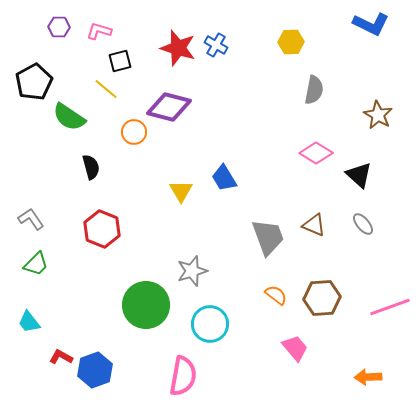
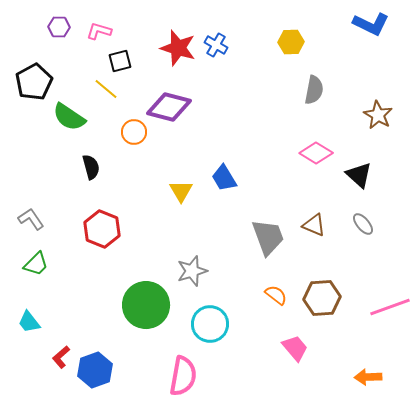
red L-shape: rotated 70 degrees counterclockwise
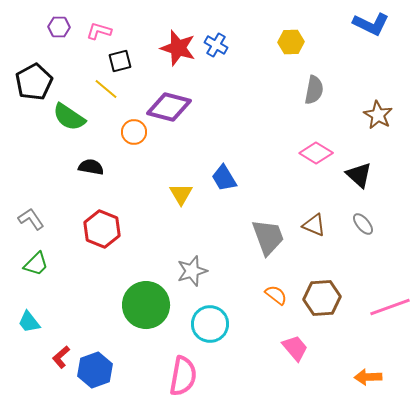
black semicircle: rotated 65 degrees counterclockwise
yellow triangle: moved 3 px down
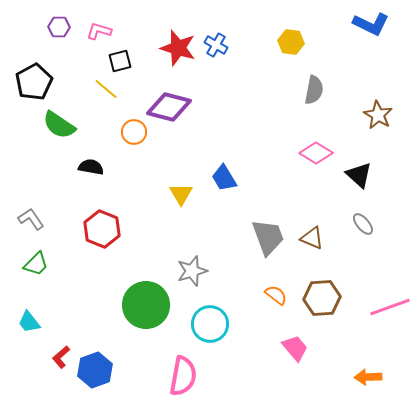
yellow hexagon: rotated 10 degrees clockwise
green semicircle: moved 10 px left, 8 px down
brown triangle: moved 2 px left, 13 px down
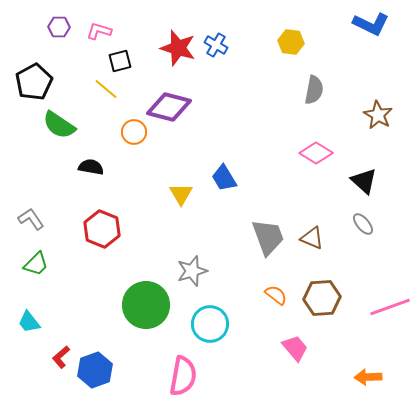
black triangle: moved 5 px right, 6 px down
